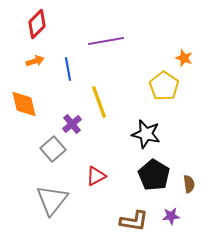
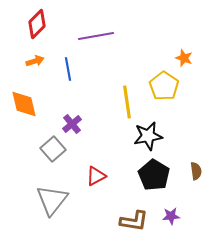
purple line: moved 10 px left, 5 px up
yellow line: moved 28 px right; rotated 12 degrees clockwise
black star: moved 2 px right, 2 px down; rotated 24 degrees counterclockwise
brown semicircle: moved 7 px right, 13 px up
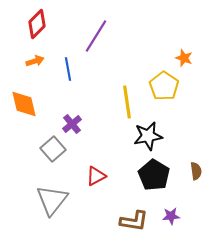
purple line: rotated 48 degrees counterclockwise
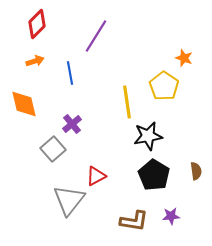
blue line: moved 2 px right, 4 px down
gray triangle: moved 17 px right
